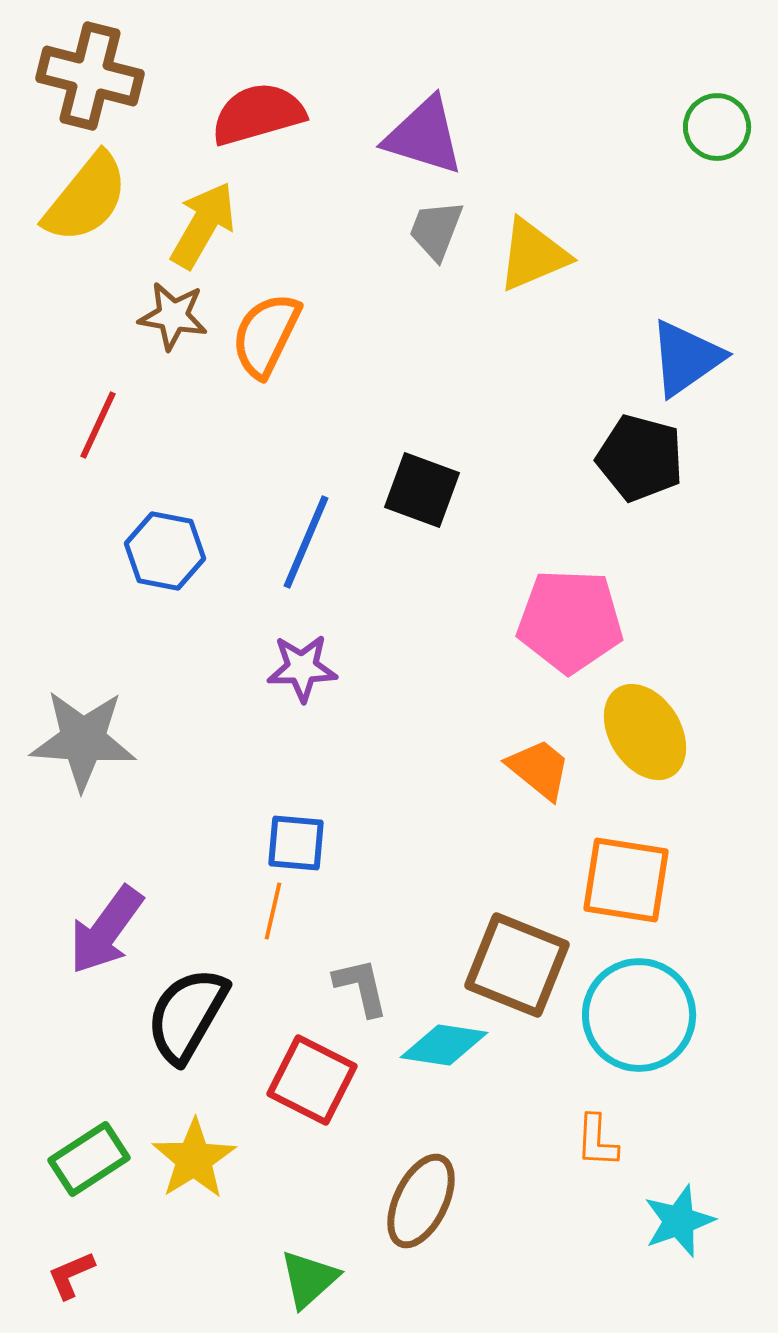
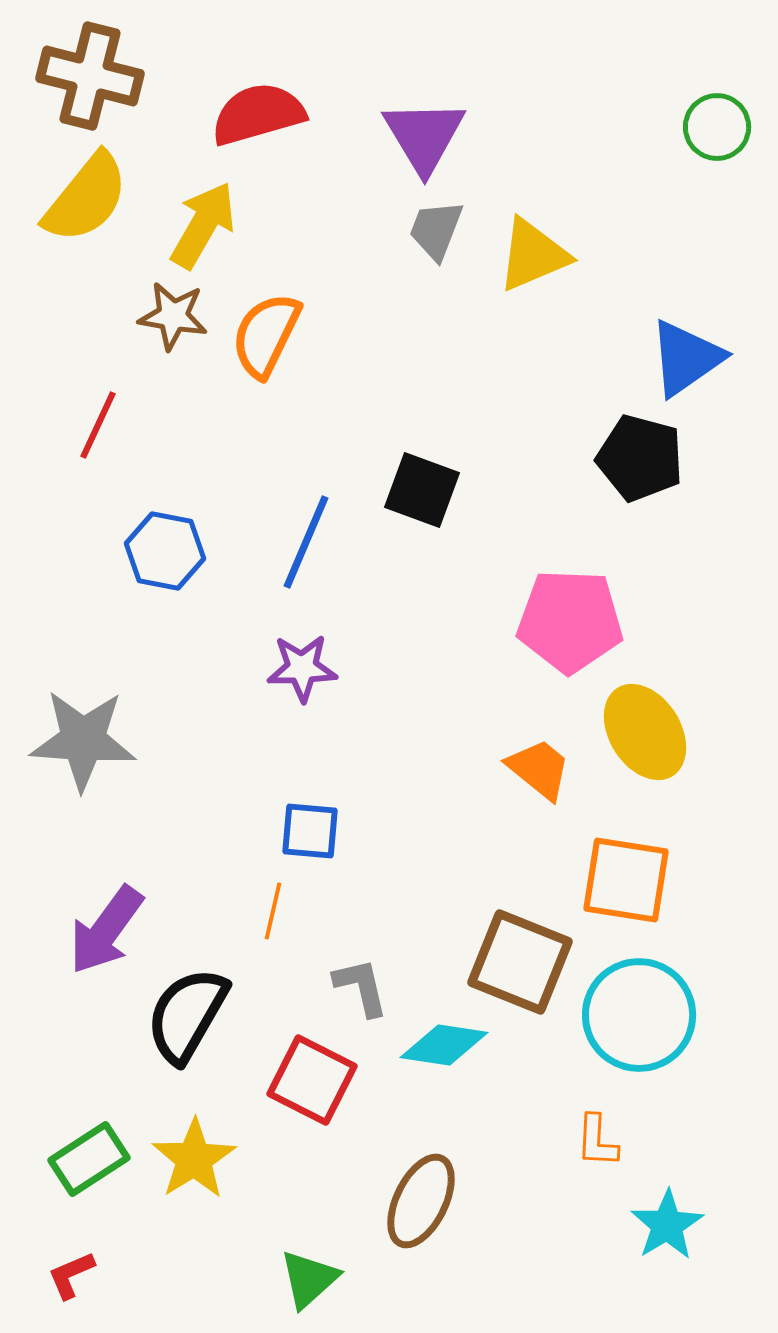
purple triangle: rotated 42 degrees clockwise
blue square: moved 14 px right, 12 px up
brown square: moved 3 px right, 3 px up
cyan star: moved 12 px left, 4 px down; rotated 12 degrees counterclockwise
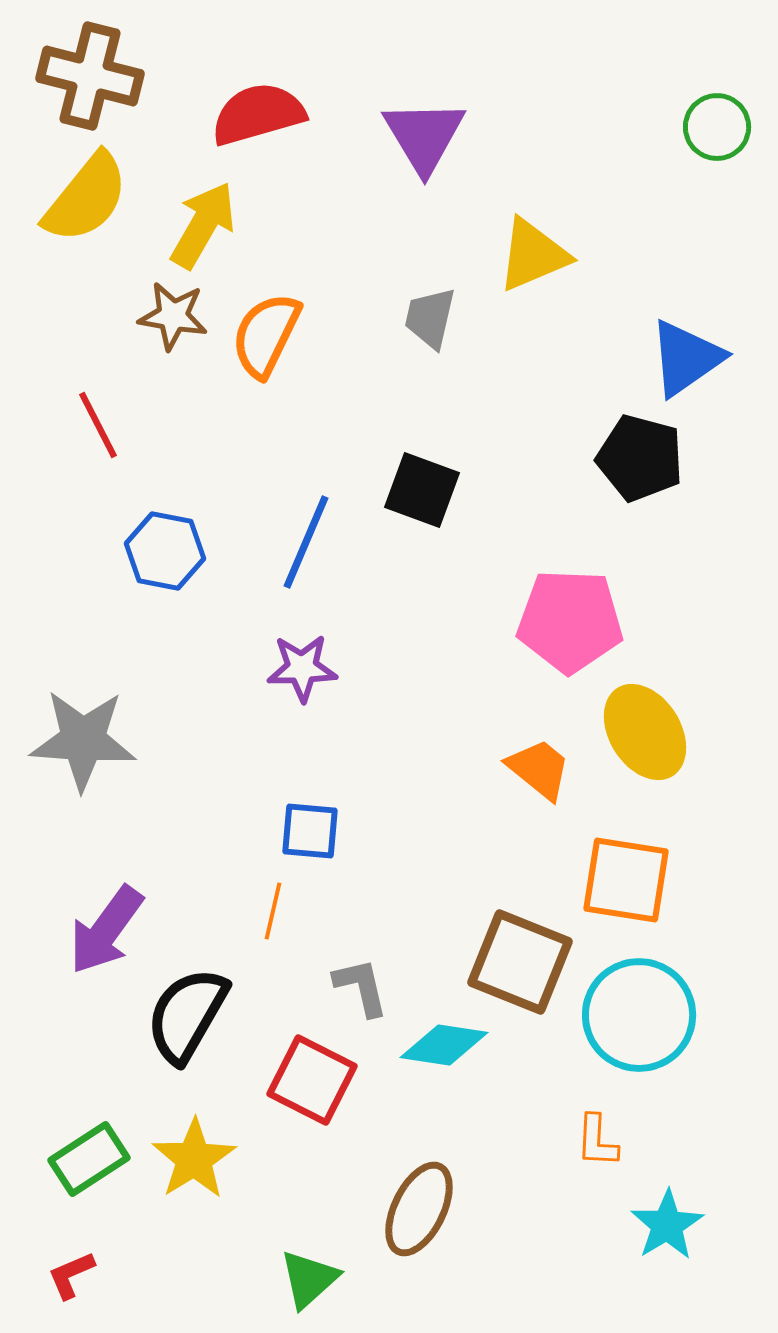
gray trapezoid: moved 6 px left, 88 px down; rotated 8 degrees counterclockwise
red line: rotated 52 degrees counterclockwise
brown ellipse: moved 2 px left, 8 px down
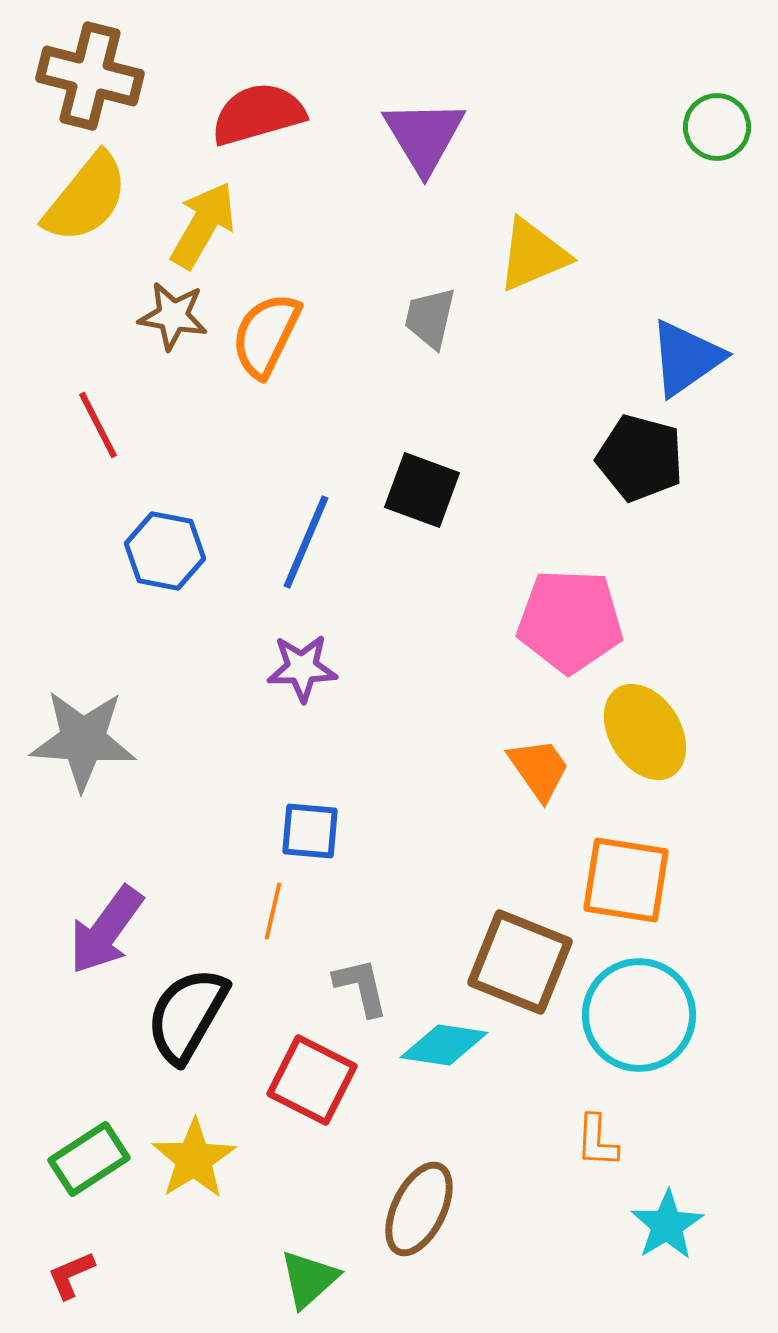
orange trapezoid: rotated 16 degrees clockwise
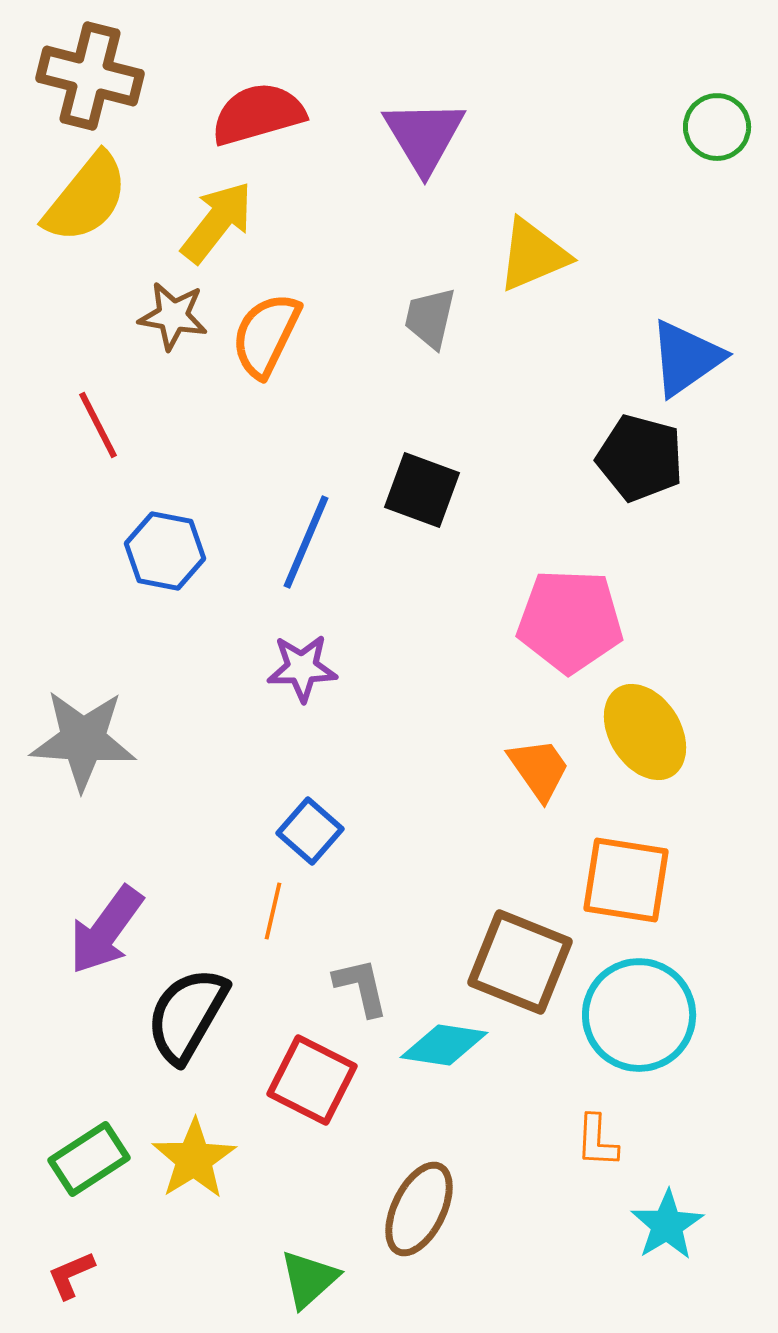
yellow arrow: moved 14 px right, 3 px up; rotated 8 degrees clockwise
blue square: rotated 36 degrees clockwise
